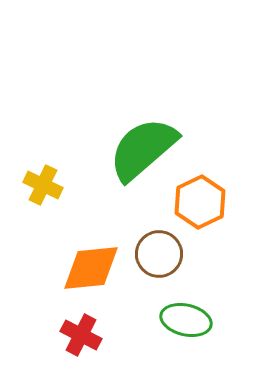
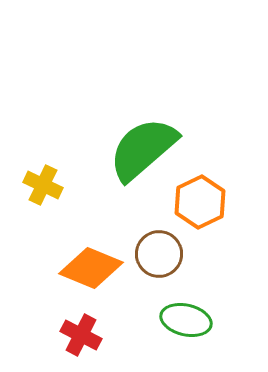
orange diamond: rotated 28 degrees clockwise
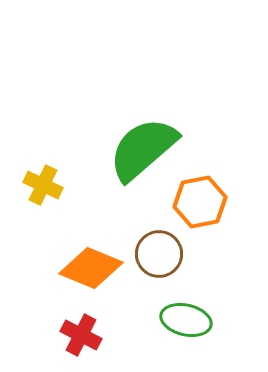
orange hexagon: rotated 15 degrees clockwise
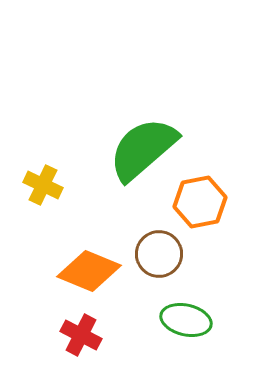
orange diamond: moved 2 px left, 3 px down
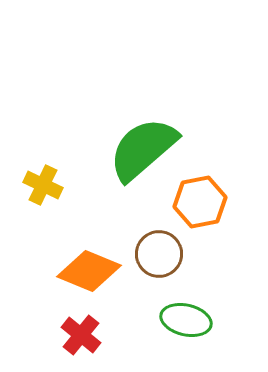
red cross: rotated 12 degrees clockwise
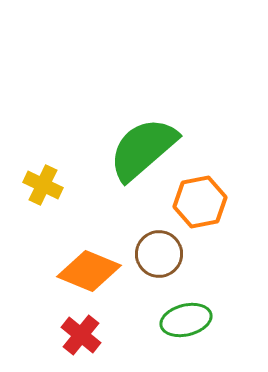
green ellipse: rotated 27 degrees counterclockwise
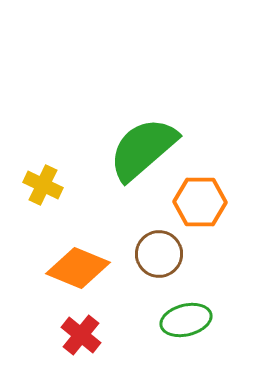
orange hexagon: rotated 12 degrees clockwise
orange diamond: moved 11 px left, 3 px up
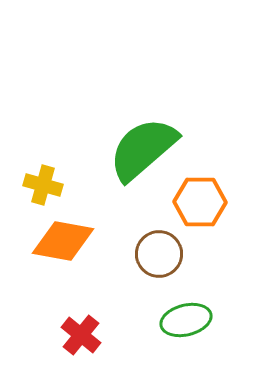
yellow cross: rotated 9 degrees counterclockwise
orange diamond: moved 15 px left, 27 px up; rotated 12 degrees counterclockwise
